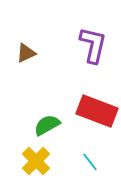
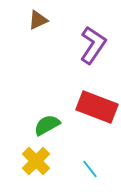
purple L-shape: rotated 21 degrees clockwise
brown triangle: moved 12 px right, 33 px up
red rectangle: moved 4 px up
cyan line: moved 7 px down
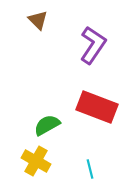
brown triangle: rotated 50 degrees counterclockwise
yellow cross: rotated 16 degrees counterclockwise
cyan line: rotated 24 degrees clockwise
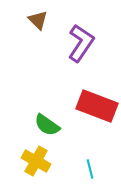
purple L-shape: moved 12 px left, 2 px up
red rectangle: moved 1 px up
green semicircle: rotated 116 degrees counterclockwise
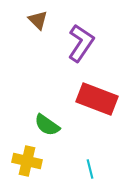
red rectangle: moved 7 px up
yellow cross: moved 9 px left; rotated 16 degrees counterclockwise
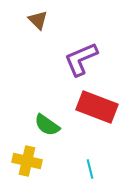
purple L-shape: moved 16 px down; rotated 147 degrees counterclockwise
red rectangle: moved 8 px down
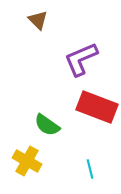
yellow cross: rotated 16 degrees clockwise
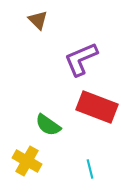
green semicircle: moved 1 px right
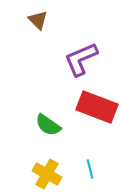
yellow cross: moved 20 px right, 13 px down
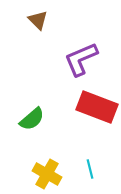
green semicircle: moved 16 px left, 6 px up; rotated 76 degrees counterclockwise
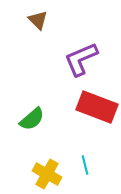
cyan line: moved 5 px left, 4 px up
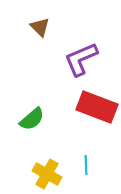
brown triangle: moved 2 px right, 7 px down
cyan line: moved 1 px right; rotated 12 degrees clockwise
